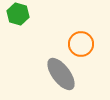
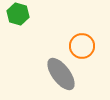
orange circle: moved 1 px right, 2 px down
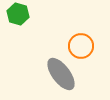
orange circle: moved 1 px left
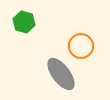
green hexagon: moved 6 px right, 8 px down
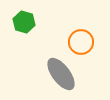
orange circle: moved 4 px up
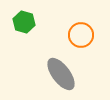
orange circle: moved 7 px up
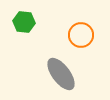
green hexagon: rotated 10 degrees counterclockwise
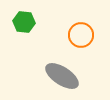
gray ellipse: moved 1 px right, 2 px down; rotated 20 degrees counterclockwise
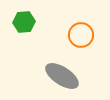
green hexagon: rotated 10 degrees counterclockwise
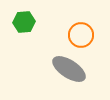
gray ellipse: moved 7 px right, 7 px up
